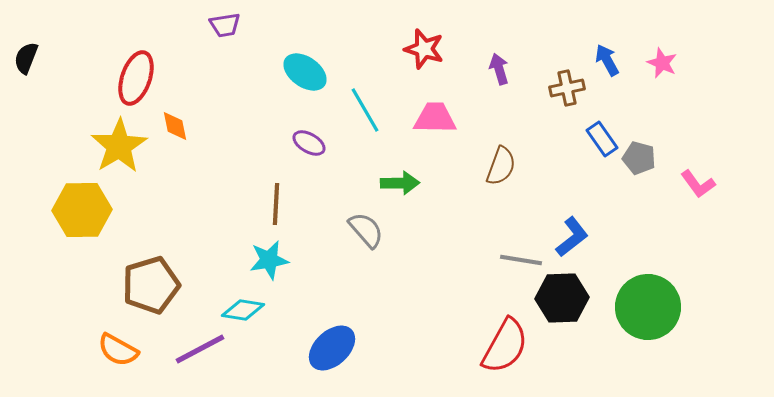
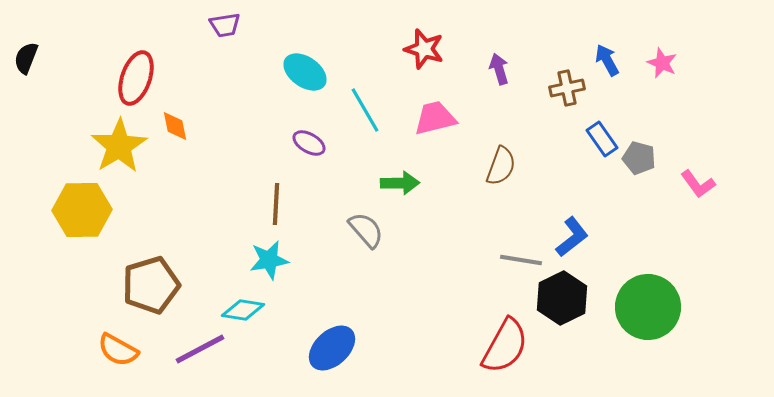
pink trapezoid: rotated 15 degrees counterclockwise
black hexagon: rotated 24 degrees counterclockwise
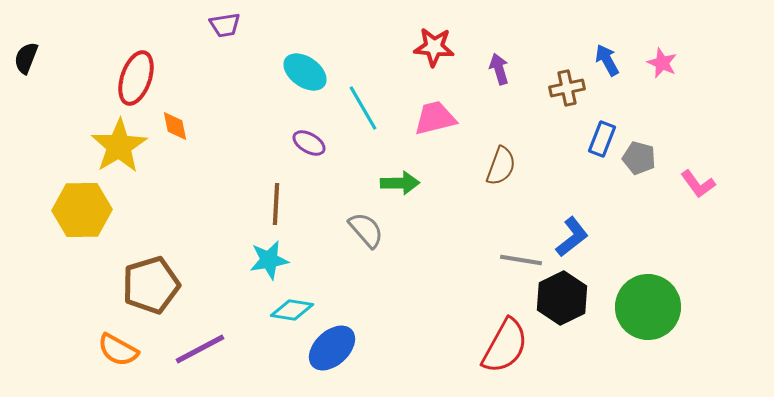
red star: moved 10 px right, 2 px up; rotated 12 degrees counterclockwise
cyan line: moved 2 px left, 2 px up
blue rectangle: rotated 56 degrees clockwise
cyan diamond: moved 49 px right
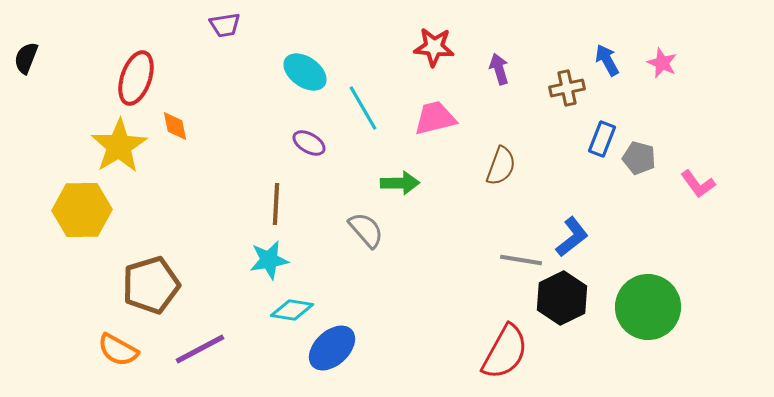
red semicircle: moved 6 px down
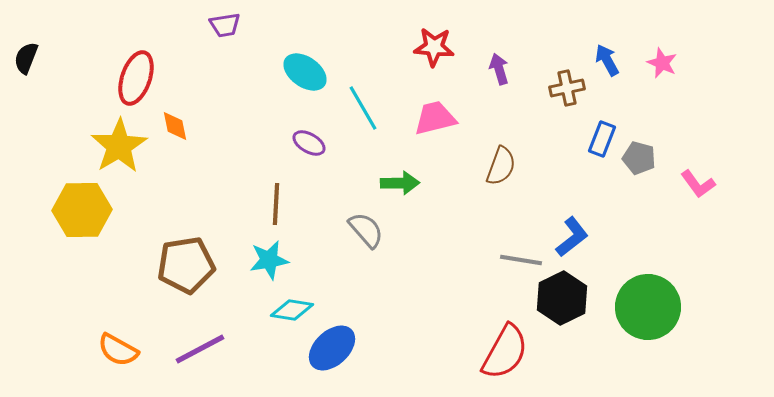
brown pentagon: moved 35 px right, 20 px up; rotated 8 degrees clockwise
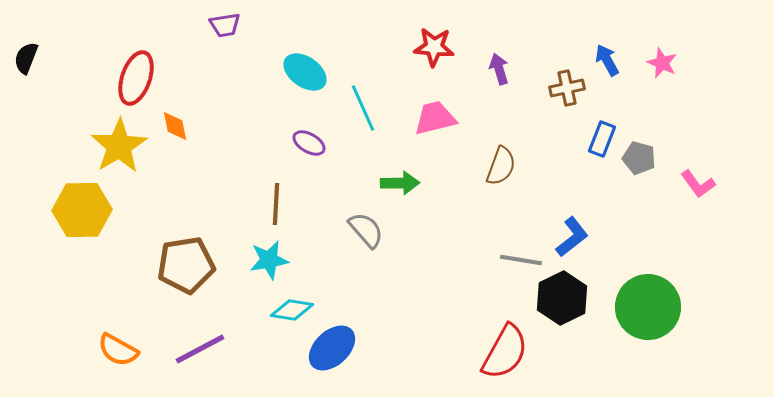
cyan line: rotated 6 degrees clockwise
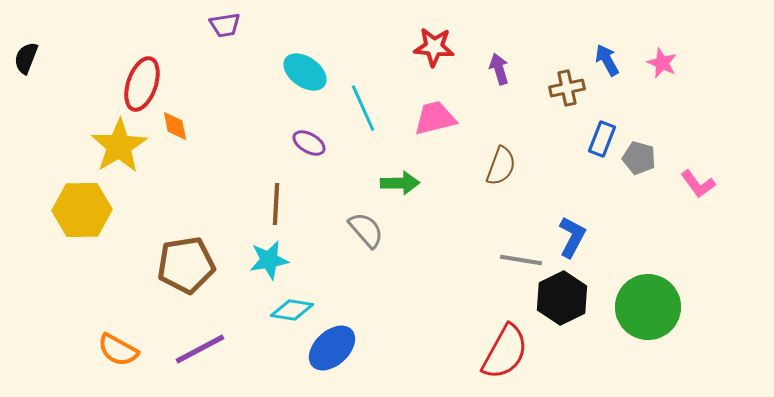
red ellipse: moved 6 px right, 6 px down
blue L-shape: rotated 24 degrees counterclockwise
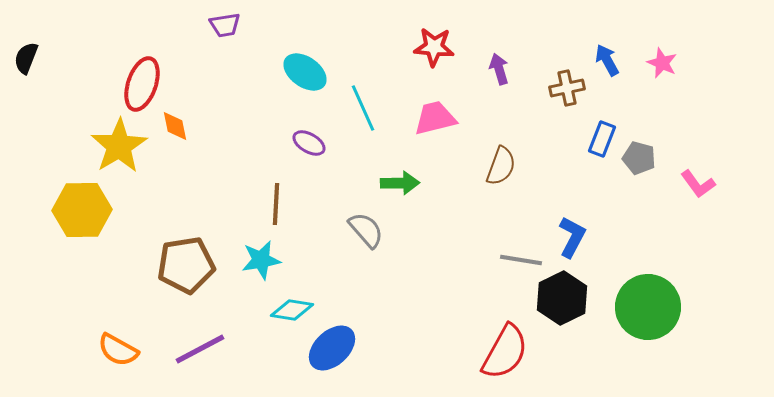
cyan star: moved 8 px left
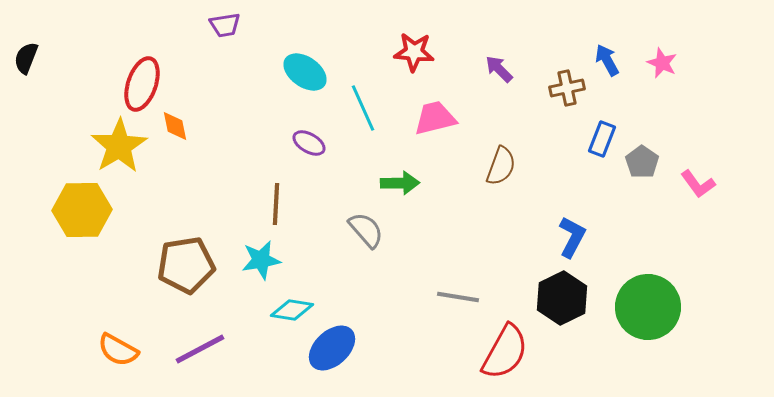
red star: moved 20 px left, 5 px down
purple arrow: rotated 28 degrees counterclockwise
gray pentagon: moved 3 px right, 4 px down; rotated 20 degrees clockwise
gray line: moved 63 px left, 37 px down
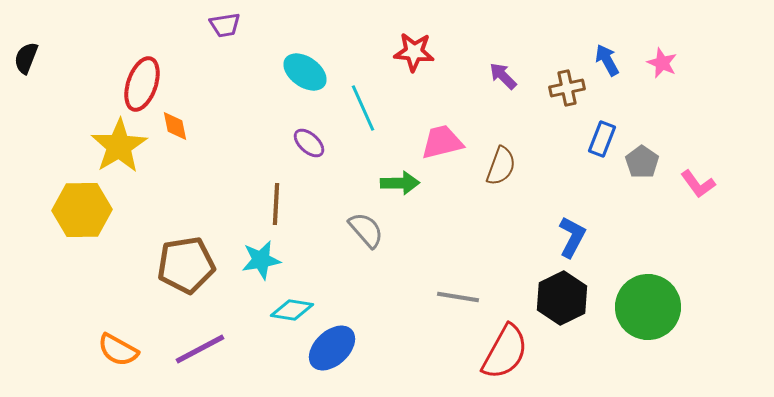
purple arrow: moved 4 px right, 7 px down
pink trapezoid: moved 7 px right, 24 px down
purple ellipse: rotated 12 degrees clockwise
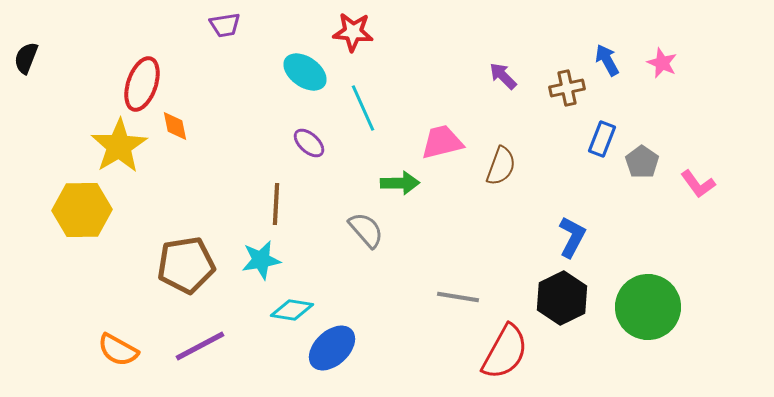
red star: moved 61 px left, 20 px up
purple line: moved 3 px up
